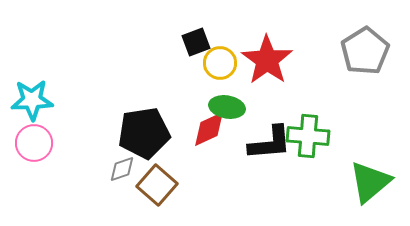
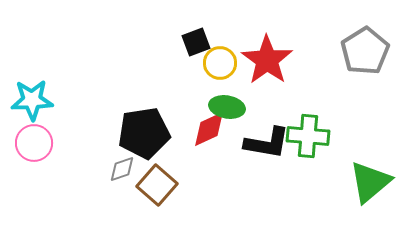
black L-shape: moved 3 px left; rotated 15 degrees clockwise
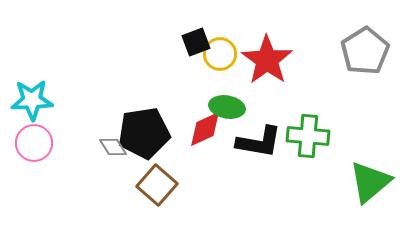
yellow circle: moved 9 px up
red diamond: moved 4 px left
black L-shape: moved 8 px left, 1 px up
gray diamond: moved 9 px left, 22 px up; rotated 76 degrees clockwise
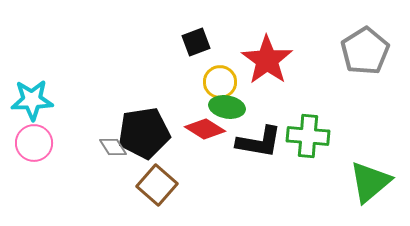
yellow circle: moved 28 px down
red diamond: rotated 57 degrees clockwise
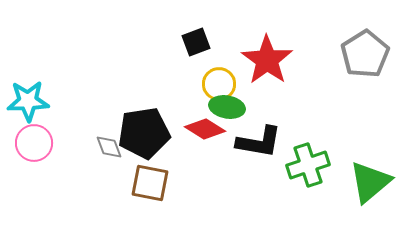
gray pentagon: moved 3 px down
yellow circle: moved 1 px left, 2 px down
cyan star: moved 4 px left, 1 px down
green cross: moved 29 px down; rotated 24 degrees counterclockwise
gray diamond: moved 4 px left; rotated 12 degrees clockwise
brown square: moved 7 px left, 2 px up; rotated 30 degrees counterclockwise
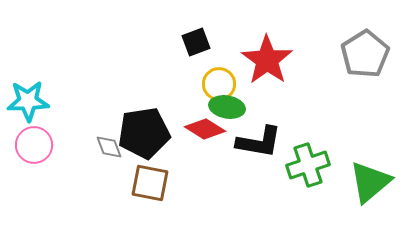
pink circle: moved 2 px down
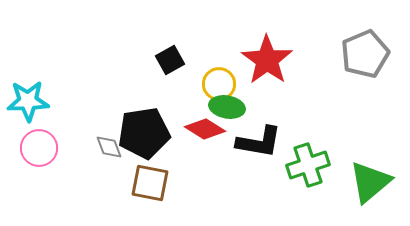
black square: moved 26 px left, 18 px down; rotated 8 degrees counterclockwise
gray pentagon: rotated 9 degrees clockwise
pink circle: moved 5 px right, 3 px down
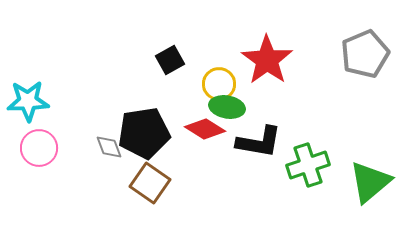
brown square: rotated 24 degrees clockwise
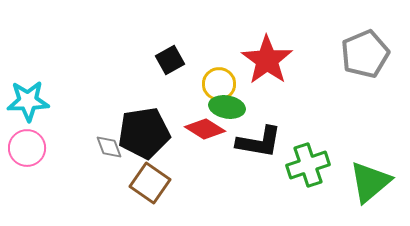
pink circle: moved 12 px left
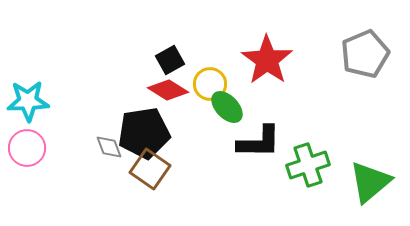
yellow circle: moved 9 px left
green ellipse: rotated 36 degrees clockwise
red diamond: moved 37 px left, 39 px up
black L-shape: rotated 9 degrees counterclockwise
brown square: moved 14 px up
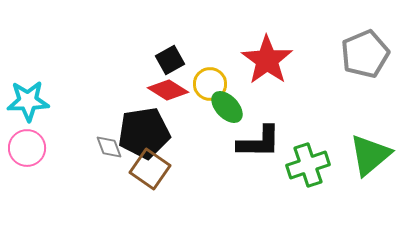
green triangle: moved 27 px up
